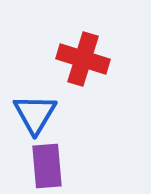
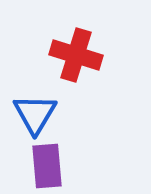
red cross: moved 7 px left, 4 px up
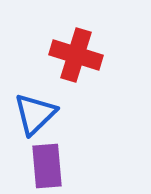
blue triangle: rotated 15 degrees clockwise
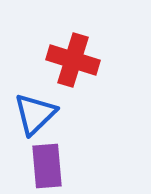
red cross: moved 3 px left, 5 px down
